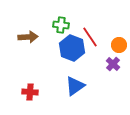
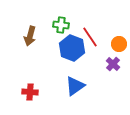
brown arrow: moved 2 px right, 1 px up; rotated 108 degrees clockwise
orange circle: moved 1 px up
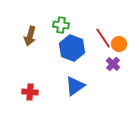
red line: moved 13 px right, 1 px down
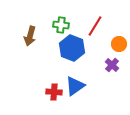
red line: moved 8 px left, 12 px up; rotated 65 degrees clockwise
purple cross: moved 1 px left, 1 px down
red cross: moved 24 px right
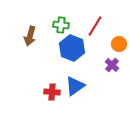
red cross: moved 2 px left
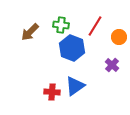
brown arrow: moved 4 px up; rotated 30 degrees clockwise
orange circle: moved 7 px up
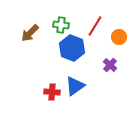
brown arrow: moved 1 px down
purple cross: moved 2 px left
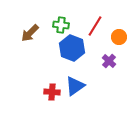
purple cross: moved 1 px left, 4 px up
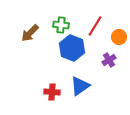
purple cross: moved 1 px up; rotated 16 degrees clockwise
blue triangle: moved 5 px right
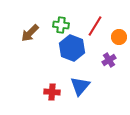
blue triangle: rotated 15 degrees counterclockwise
